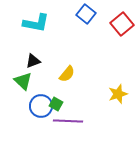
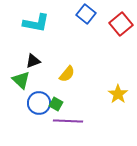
red square: moved 1 px left
green triangle: moved 2 px left, 1 px up
yellow star: rotated 18 degrees counterclockwise
blue circle: moved 2 px left, 3 px up
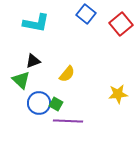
yellow star: rotated 30 degrees clockwise
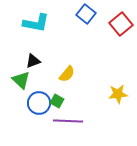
green square: moved 1 px right, 3 px up
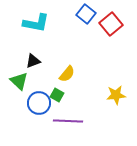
red square: moved 10 px left
green triangle: moved 2 px left, 1 px down
yellow star: moved 2 px left, 1 px down
green square: moved 6 px up
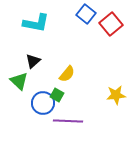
black triangle: rotated 21 degrees counterclockwise
blue circle: moved 4 px right
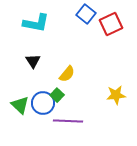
red square: rotated 15 degrees clockwise
black triangle: rotated 21 degrees counterclockwise
green triangle: moved 1 px right, 24 px down
green square: rotated 16 degrees clockwise
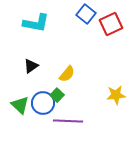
black triangle: moved 2 px left, 5 px down; rotated 28 degrees clockwise
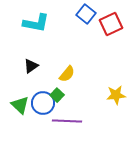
purple line: moved 1 px left
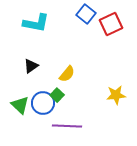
purple line: moved 5 px down
